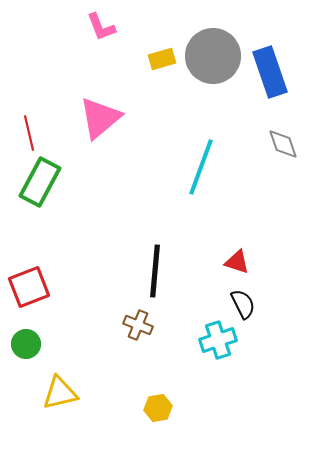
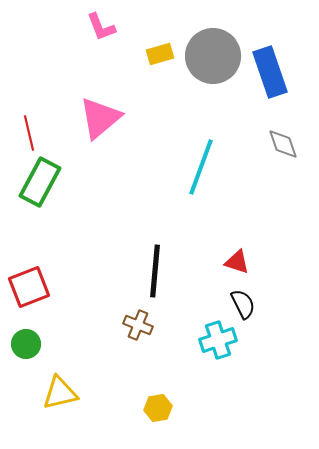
yellow rectangle: moved 2 px left, 5 px up
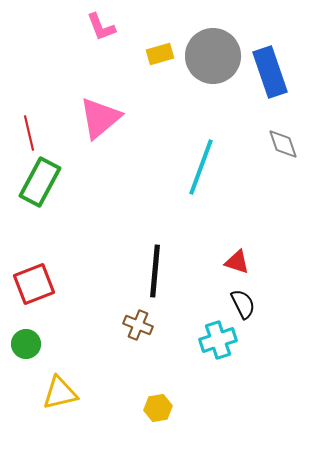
red square: moved 5 px right, 3 px up
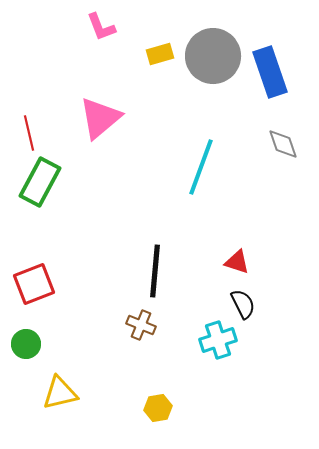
brown cross: moved 3 px right
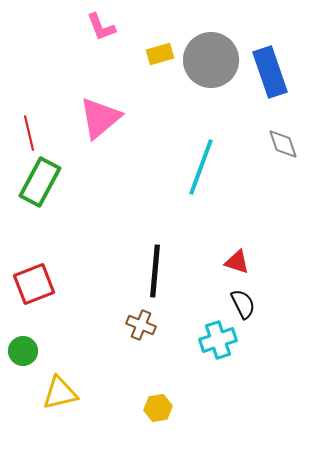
gray circle: moved 2 px left, 4 px down
green circle: moved 3 px left, 7 px down
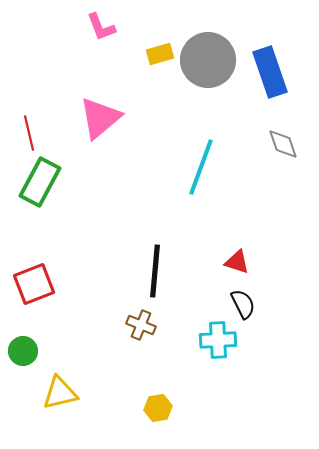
gray circle: moved 3 px left
cyan cross: rotated 15 degrees clockwise
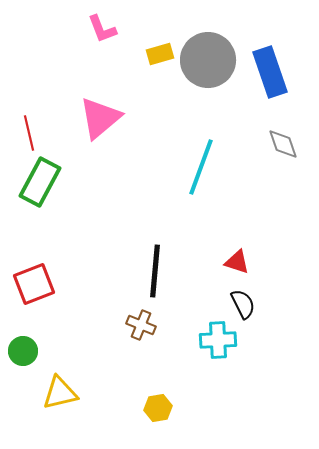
pink L-shape: moved 1 px right, 2 px down
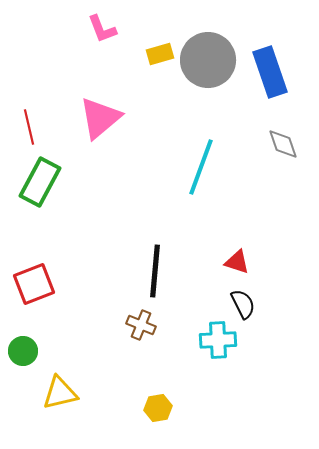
red line: moved 6 px up
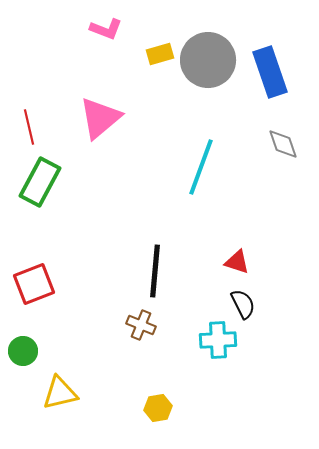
pink L-shape: moved 4 px right; rotated 48 degrees counterclockwise
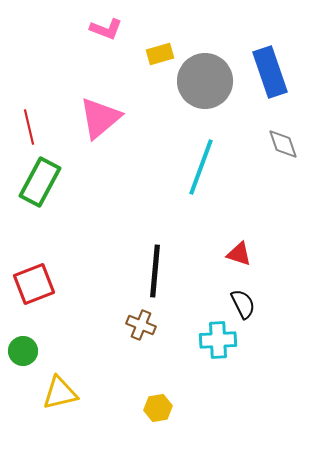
gray circle: moved 3 px left, 21 px down
red triangle: moved 2 px right, 8 px up
